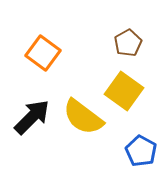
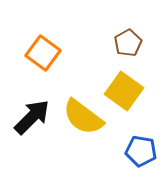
blue pentagon: rotated 20 degrees counterclockwise
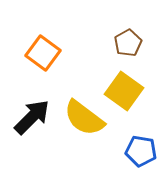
yellow semicircle: moved 1 px right, 1 px down
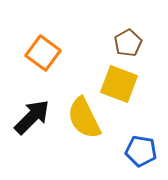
yellow square: moved 5 px left, 7 px up; rotated 15 degrees counterclockwise
yellow semicircle: rotated 27 degrees clockwise
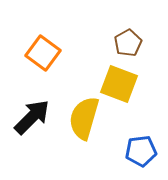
yellow semicircle: rotated 42 degrees clockwise
blue pentagon: rotated 16 degrees counterclockwise
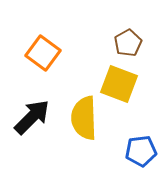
yellow semicircle: rotated 18 degrees counterclockwise
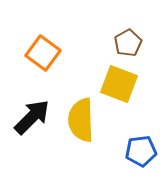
yellow semicircle: moved 3 px left, 2 px down
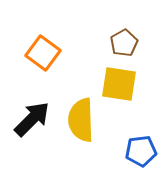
brown pentagon: moved 4 px left
yellow square: rotated 12 degrees counterclockwise
black arrow: moved 2 px down
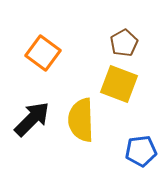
yellow square: rotated 12 degrees clockwise
